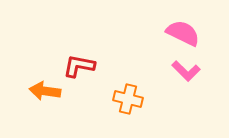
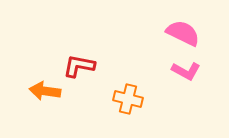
pink L-shape: rotated 16 degrees counterclockwise
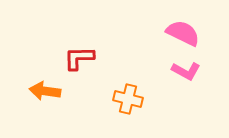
red L-shape: moved 8 px up; rotated 12 degrees counterclockwise
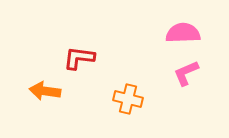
pink semicircle: rotated 28 degrees counterclockwise
red L-shape: rotated 8 degrees clockwise
pink L-shape: moved 2 px down; rotated 128 degrees clockwise
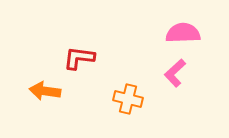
pink L-shape: moved 11 px left; rotated 20 degrees counterclockwise
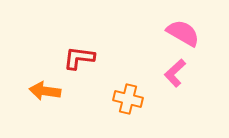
pink semicircle: rotated 32 degrees clockwise
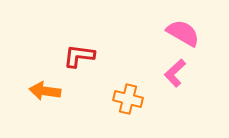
red L-shape: moved 2 px up
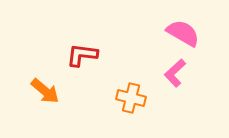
red L-shape: moved 3 px right, 1 px up
orange arrow: rotated 148 degrees counterclockwise
orange cross: moved 3 px right, 1 px up
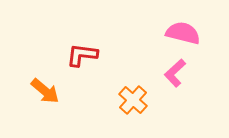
pink semicircle: rotated 16 degrees counterclockwise
orange cross: moved 2 px right, 2 px down; rotated 28 degrees clockwise
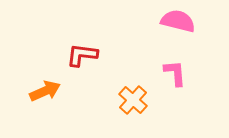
pink semicircle: moved 5 px left, 12 px up
pink L-shape: rotated 128 degrees clockwise
orange arrow: rotated 64 degrees counterclockwise
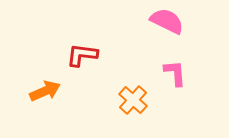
pink semicircle: moved 11 px left; rotated 12 degrees clockwise
